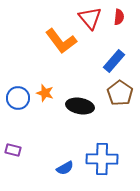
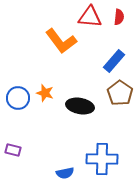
red triangle: moved 1 px up; rotated 45 degrees counterclockwise
blue semicircle: moved 5 px down; rotated 18 degrees clockwise
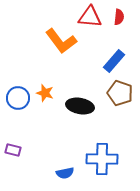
brown pentagon: rotated 15 degrees counterclockwise
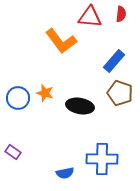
red semicircle: moved 2 px right, 3 px up
purple rectangle: moved 2 px down; rotated 21 degrees clockwise
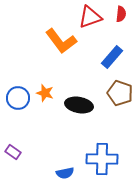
red triangle: rotated 25 degrees counterclockwise
blue rectangle: moved 2 px left, 4 px up
black ellipse: moved 1 px left, 1 px up
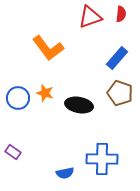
orange L-shape: moved 13 px left, 7 px down
blue rectangle: moved 5 px right, 1 px down
